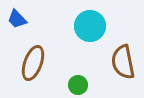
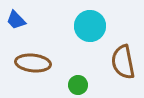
blue trapezoid: moved 1 px left, 1 px down
brown ellipse: rotated 76 degrees clockwise
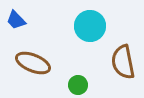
brown ellipse: rotated 16 degrees clockwise
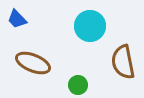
blue trapezoid: moved 1 px right, 1 px up
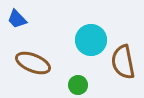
cyan circle: moved 1 px right, 14 px down
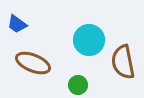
blue trapezoid: moved 5 px down; rotated 10 degrees counterclockwise
cyan circle: moved 2 px left
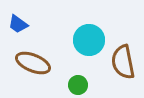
blue trapezoid: moved 1 px right
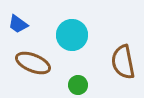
cyan circle: moved 17 px left, 5 px up
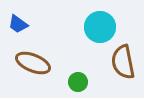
cyan circle: moved 28 px right, 8 px up
green circle: moved 3 px up
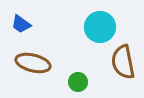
blue trapezoid: moved 3 px right
brown ellipse: rotated 8 degrees counterclockwise
